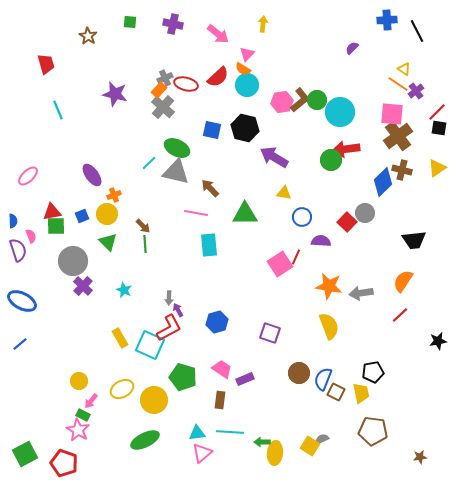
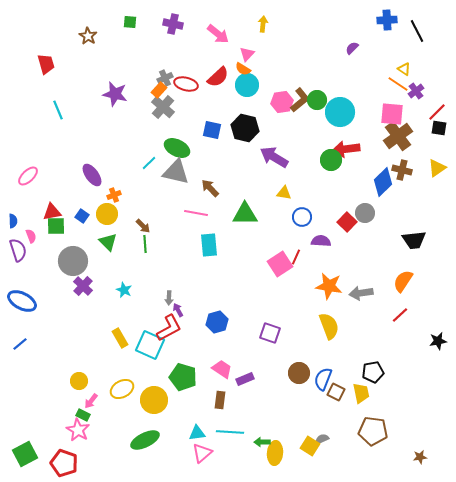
blue square at (82, 216): rotated 32 degrees counterclockwise
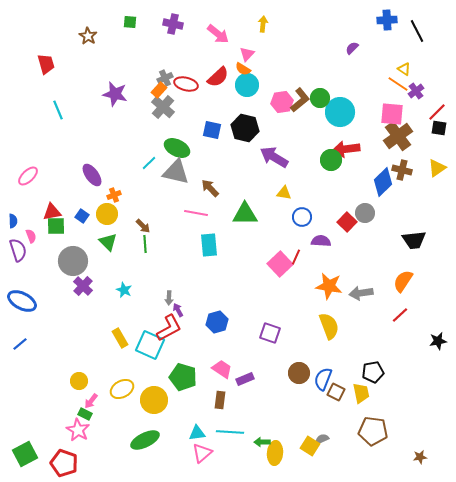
green circle at (317, 100): moved 3 px right, 2 px up
pink square at (280, 264): rotated 10 degrees counterclockwise
green rectangle at (83, 415): moved 2 px right, 1 px up
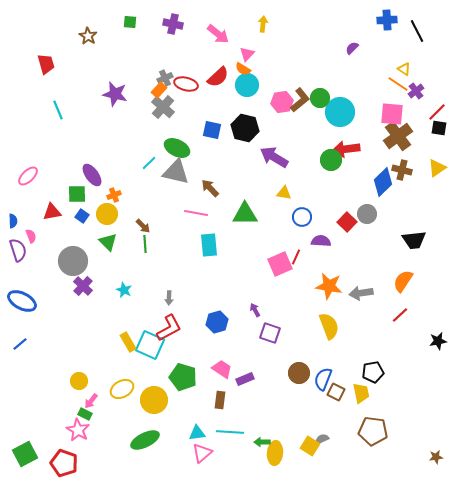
gray circle at (365, 213): moved 2 px right, 1 px down
green square at (56, 226): moved 21 px right, 32 px up
pink square at (280, 264): rotated 20 degrees clockwise
purple arrow at (178, 310): moved 77 px right
yellow rectangle at (120, 338): moved 8 px right, 4 px down
brown star at (420, 457): moved 16 px right
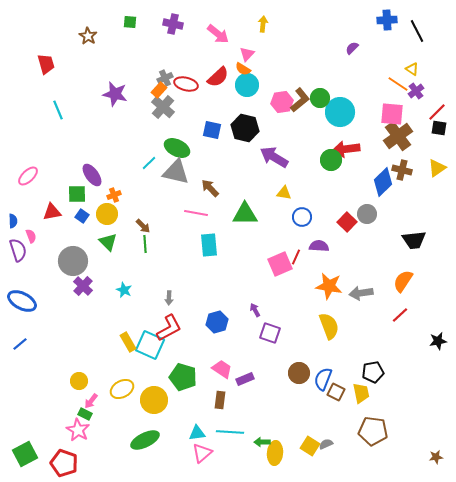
yellow triangle at (404, 69): moved 8 px right
purple semicircle at (321, 241): moved 2 px left, 5 px down
gray semicircle at (322, 439): moved 4 px right, 5 px down
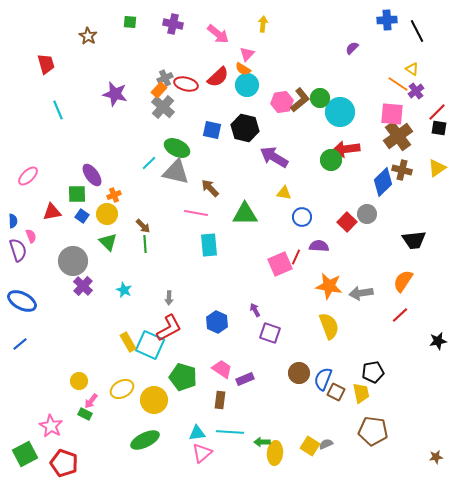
blue hexagon at (217, 322): rotated 20 degrees counterclockwise
pink star at (78, 430): moved 27 px left, 4 px up
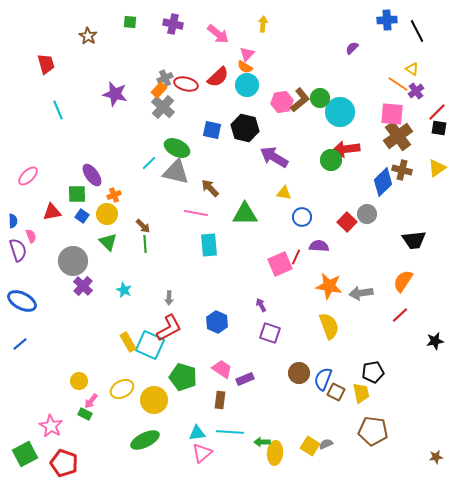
orange semicircle at (243, 69): moved 2 px right, 2 px up
purple arrow at (255, 310): moved 6 px right, 5 px up
black star at (438, 341): moved 3 px left
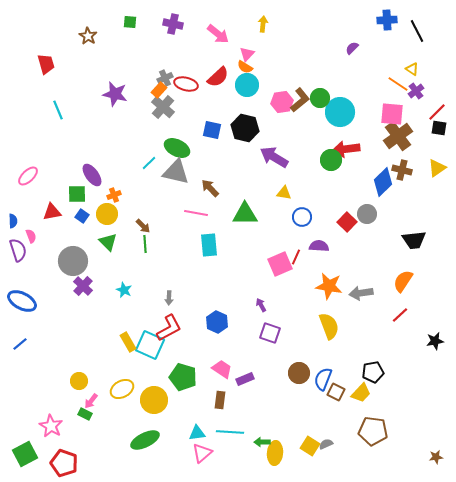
yellow trapezoid at (361, 393): rotated 55 degrees clockwise
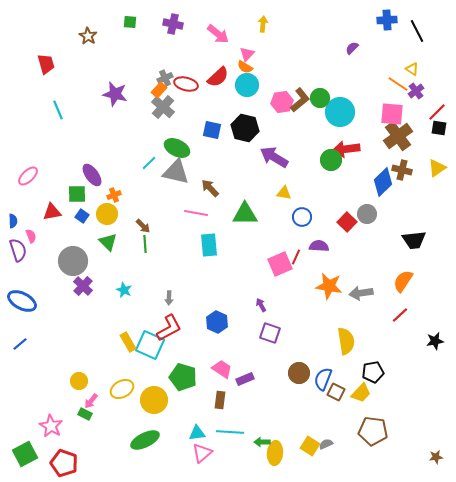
yellow semicircle at (329, 326): moved 17 px right, 15 px down; rotated 12 degrees clockwise
